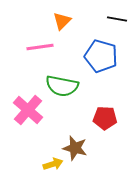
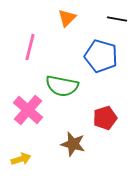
orange triangle: moved 5 px right, 3 px up
pink line: moved 10 px left; rotated 68 degrees counterclockwise
red pentagon: rotated 20 degrees counterclockwise
brown star: moved 2 px left, 4 px up
yellow arrow: moved 32 px left, 5 px up
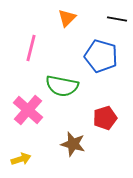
pink line: moved 1 px right, 1 px down
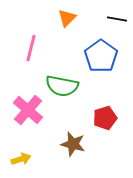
blue pentagon: rotated 20 degrees clockwise
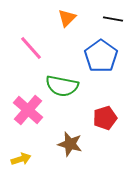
black line: moved 4 px left
pink line: rotated 56 degrees counterclockwise
brown star: moved 3 px left
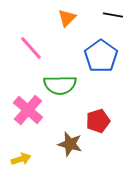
black line: moved 4 px up
green semicircle: moved 2 px left, 1 px up; rotated 12 degrees counterclockwise
red pentagon: moved 7 px left, 3 px down
